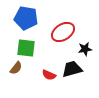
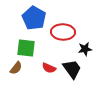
blue pentagon: moved 8 px right; rotated 20 degrees clockwise
red ellipse: rotated 35 degrees clockwise
black trapezoid: rotated 70 degrees clockwise
red semicircle: moved 7 px up
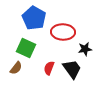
green square: rotated 18 degrees clockwise
red semicircle: rotated 88 degrees clockwise
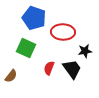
blue pentagon: rotated 10 degrees counterclockwise
black star: moved 2 px down
brown semicircle: moved 5 px left, 8 px down
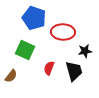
green square: moved 1 px left, 2 px down
black trapezoid: moved 2 px right, 2 px down; rotated 20 degrees clockwise
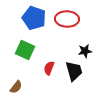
red ellipse: moved 4 px right, 13 px up
brown semicircle: moved 5 px right, 11 px down
